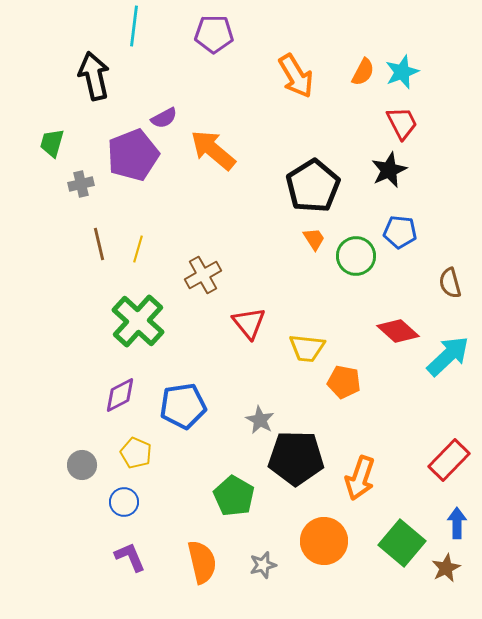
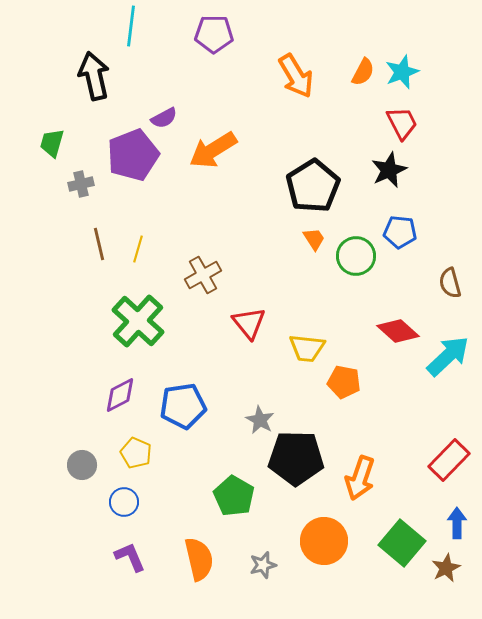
cyan line at (134, 26): moved 3 px left
orange arrow at (213, 150): rotated 72 degrees counterclockwise
orange semicircle at (202, 562): moved 3 px left, 3 px up
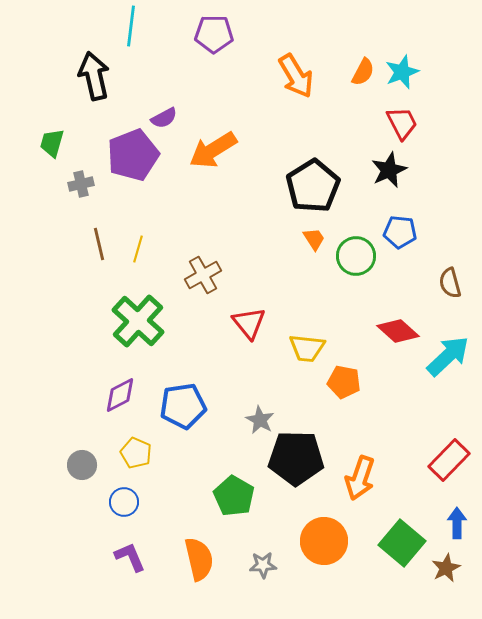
gray star at (263, 565): rotated 12 degrees clockwise
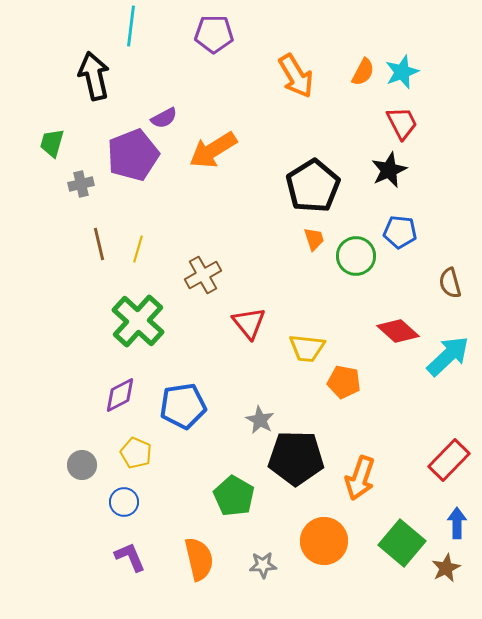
orange trapezoid at (314, 239): rotated 15 degrees clockwise
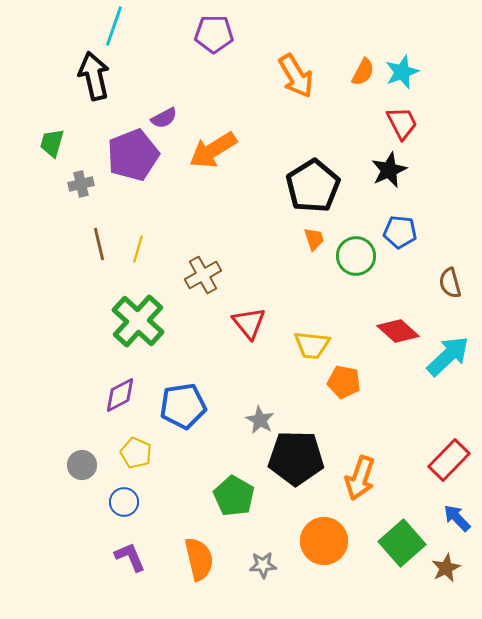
cyan line at (131, 26): moved 17 px left; rotated 12 degrees clockwise
yellow trapezoid at (307, 348): moved 5 px right, 3 px up
blue arrow at (457, 523): moved 5 px up; rotated 44 degrees counterclockwise
green square at (402, 543): rotated 9 degrees clockwise
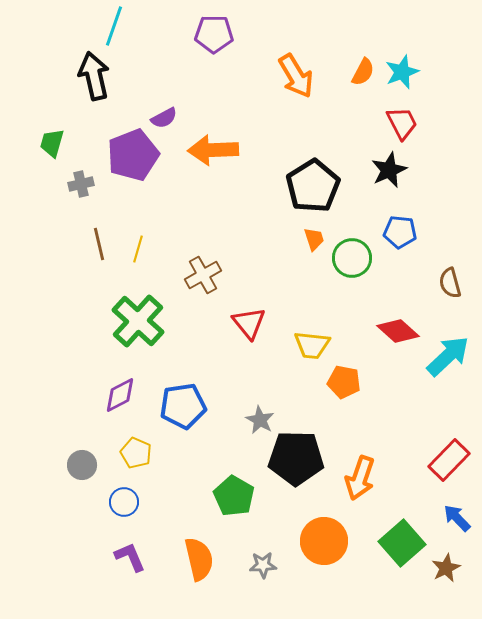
orange arrow at (213, 150): rotated 30 degrees clockwise
green circle at (356, 256): moved 4 px left, 2 px down
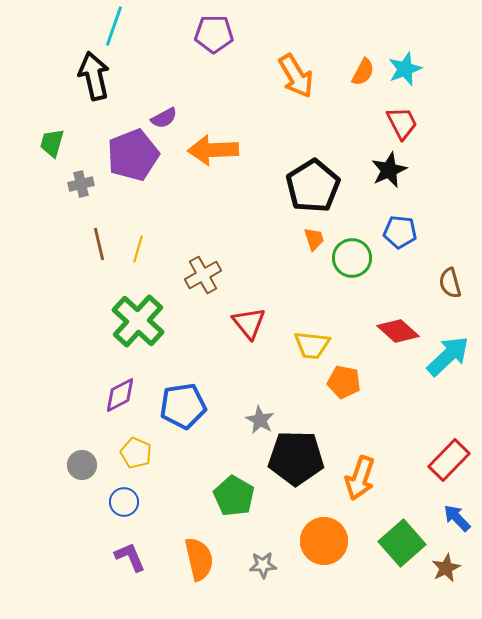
cyan star at (402, 72): moved 3 px right, 3 px up
